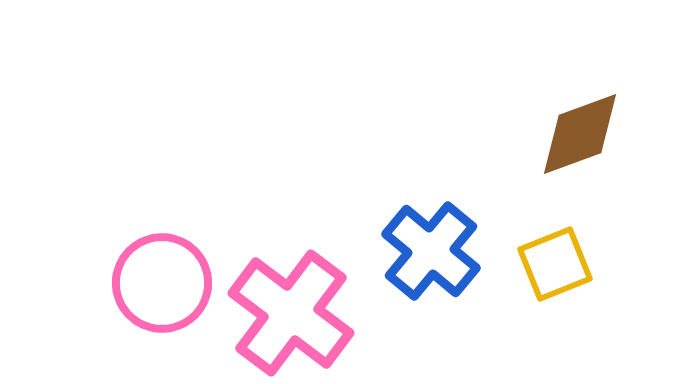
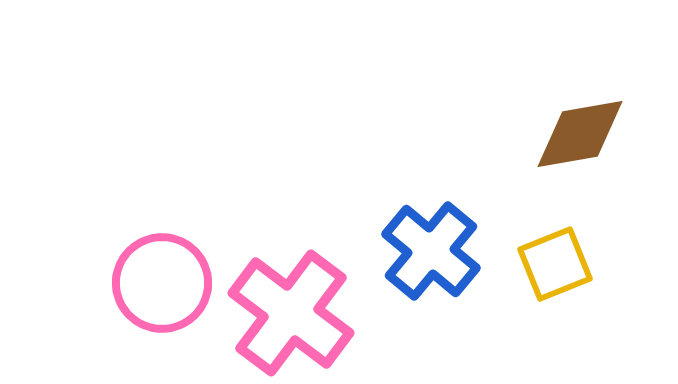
brown diamond: rotated 10 degrees clockwise
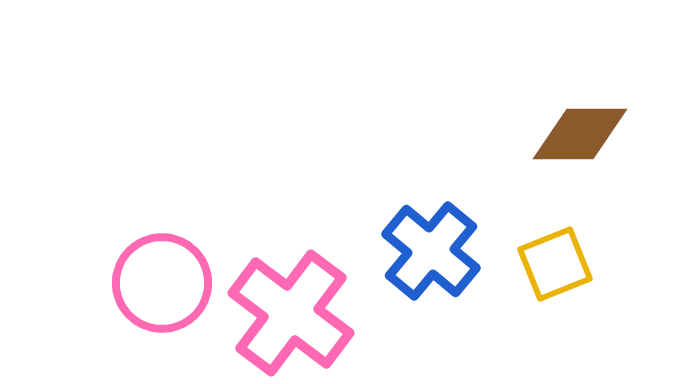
brown diamond: rotated 10 degrees clockwise
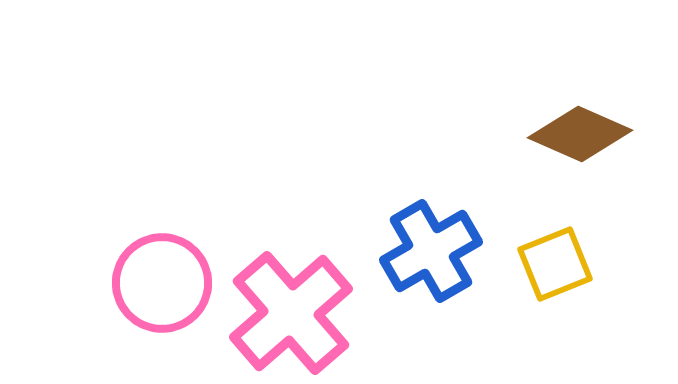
brown diamond: rotated 24 degrees clockwise
blue cross: rotated 20 degrees clockwise
pink cross: rotated 12 degrees clockwise
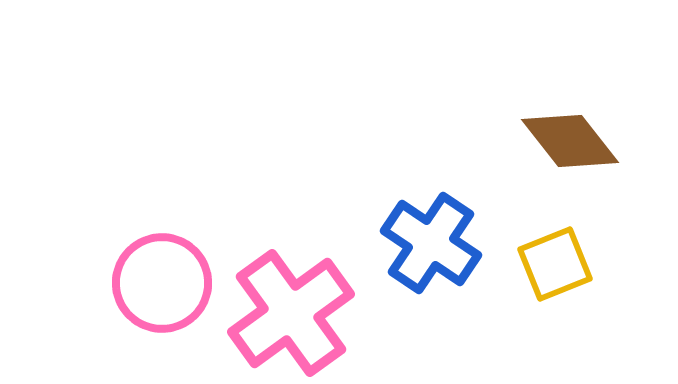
brown diamond: moved 10 px left, 7 px down; rotated 28 degrees clockwise
blue cross: moved 8 px up; rotated 26 degrees counterclockwise
pink cross: rotated 5 degrees clockwise
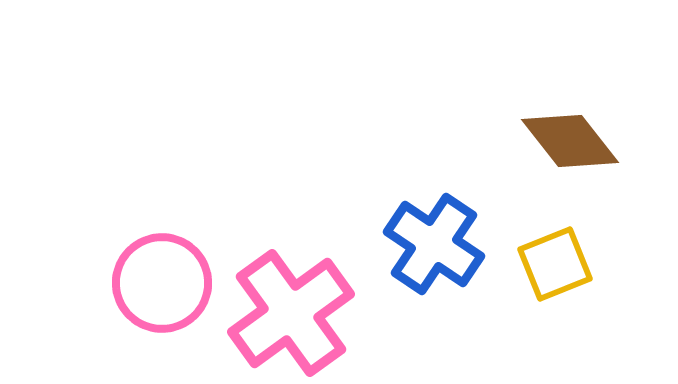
blue cross: moved 3 px right, 1 px down
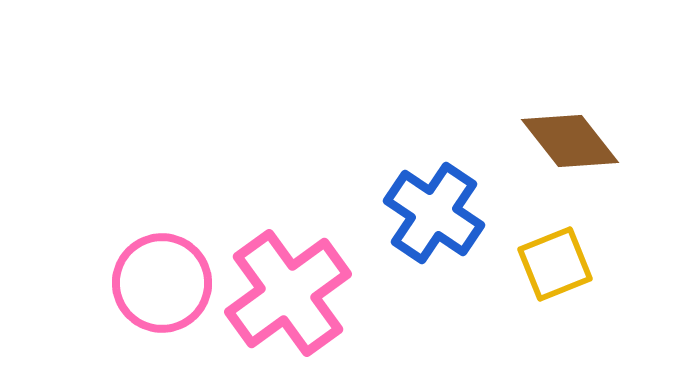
blue cross: moved 31 px up
pink cross: moved 3 px left, 20 px up
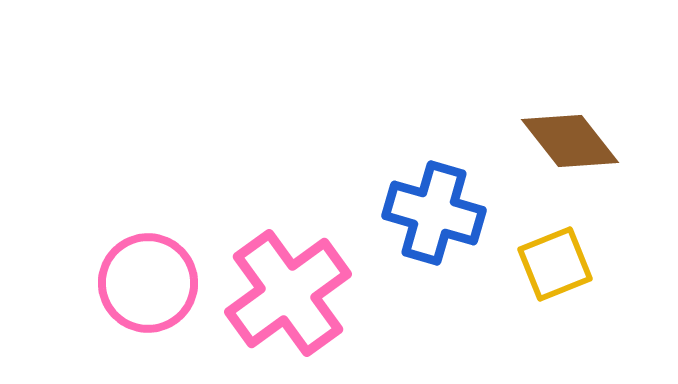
blue cross: rotated 18 degrees counterclockwise
pink circle: moved 14 px left
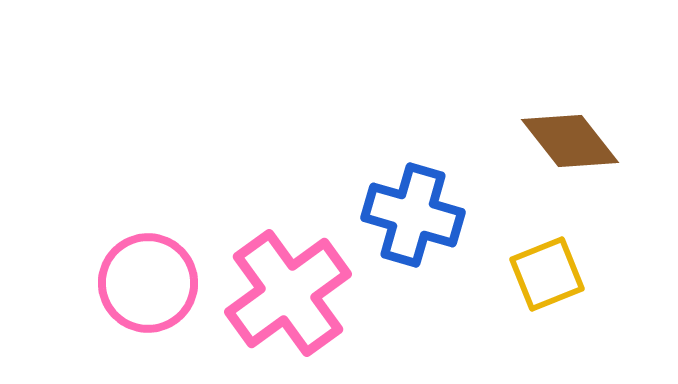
blue cross: moved 21 px left, 2 px down
yellow square: moved 8 px left, 10 px down
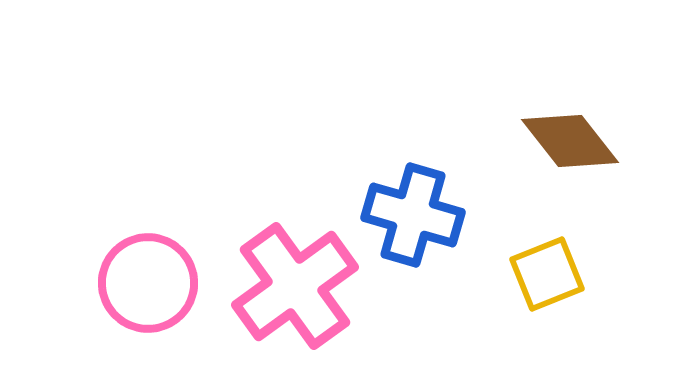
pink cross: moved 7 px right, 7 px up
